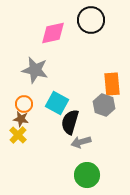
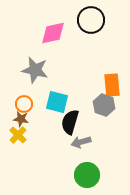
orange rectangle: moved 1 px down
cyan square: moved 1 px up; rotated 15 degrees counterclockwise
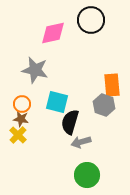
orange circle: moved 2 px left
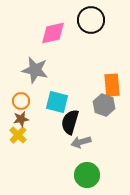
orange circle: moved 1 px left, 3 px up
brown star: rotated 21 degrees counterclockwise
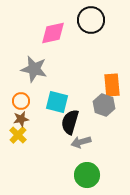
gray star: moved 1 px left, 1 px up
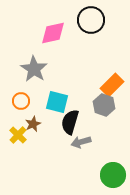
gray star: rotated 20 degrees clockwise
orange rectangle: rotated 50 degrees clockwise
brown star: moved 12 px right, 5 px down; rotated 14 degrees counterclockwise
green circle: moved 26 px right
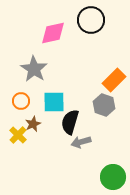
orange rectangle: moved 2 px right, 5 px up
cyan square: moved 3 px left; rotated 15 degrees counterclockwise
green circle: moved 2 px down
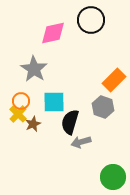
gray hexagon: moved 1 px left, 2 px down
yellow cross: moved 21 px up
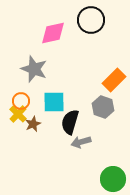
gray star: rotated 12 degrees counterclockwise
green circle: moved 2 px down
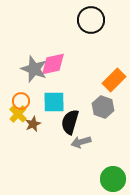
pink diamond: moved 31 px down
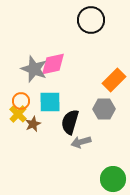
cyan square: moved 4 px left
gray hexagon: moved 1 px right, 2 px down; rotated 20 degrees counterclockwise
